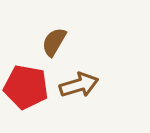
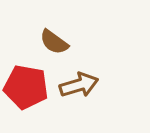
brown semicircle: rotated 84 degrees counterclockwise
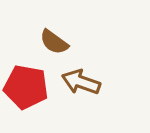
brown arrow: moved 2 px right, 3 px up; rotated 144 degrees counterclockwise
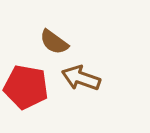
brown arrow: moved 4 px up
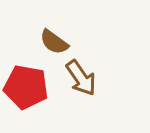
brown arrow: rotated 144 degrees counterclockwise
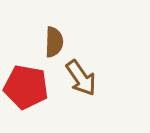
brown semicircle: rotated 124 degrees counterclockwise
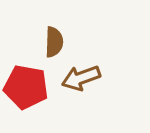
brown arrow: rotated 105 degrees clockwise
